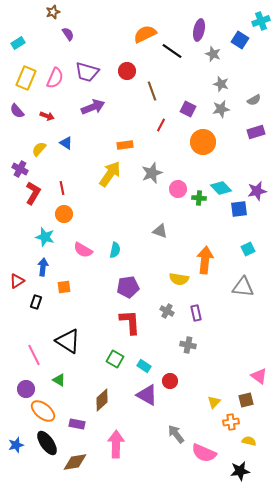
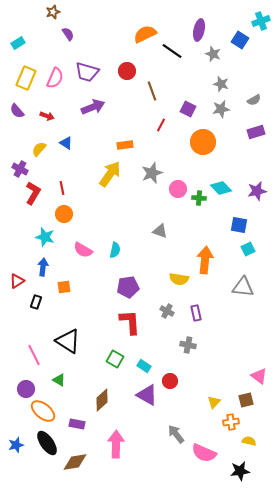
blue square at (239, 209): moved 16 px down; rotated 18 degrees clockwise
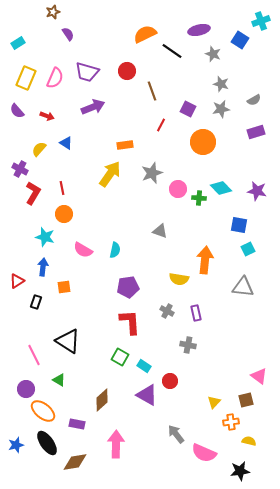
purple ellipse at (199, 30): rotated 65 degrees clockwise
purple star at (257, 191): rotated 24 degrees clockwise
green square at (115, 359): moved 5 px right, 2 px up
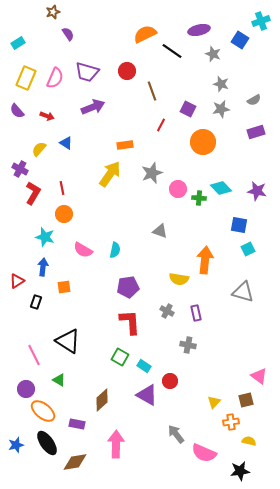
gray triangle at (243, 287): moved 5 px down; rotated 10 degrees clockwise
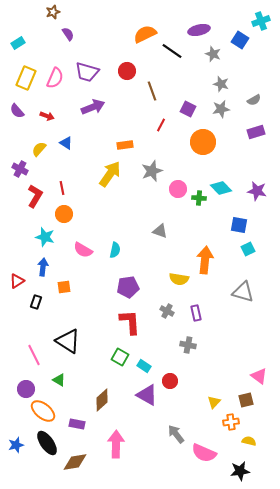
gray star at (152, 173): moved 2 px up
red L-shape at (33, 193): moved 2 px right, 3 px down
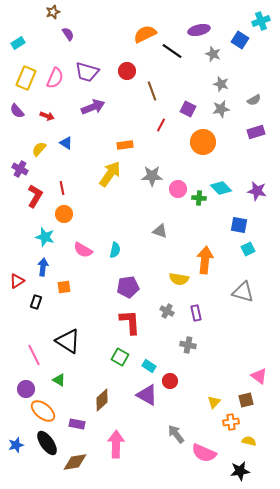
gray star at (152, 171): moved 5 px down; rotated 20 degrees clockwise
cyan rectangle at (144, 366): moved 5 px right
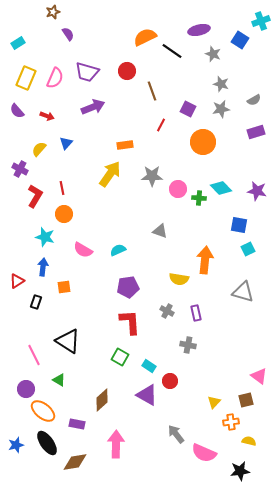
orange semicircle at (145, 34): moved 3 px down
blue triangle at (66, 143): rotated 40 degrees clockwise
cyan semicircle at (115, 250): moved 3 px right; rotated 126 degrees counterclockwise
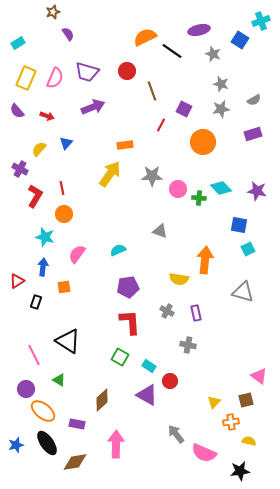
purple square at (188, 109): moved 4 px left
purple rectangle at (256, 132): moved 3 px left, 2 px down
pink semicircle at (83, 250): moved 6 px left, 4 px down; rotated 96 degrees clockwise
